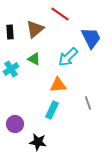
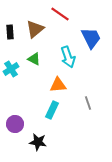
cyan arrow: rotated 65 degrees counterclockwise
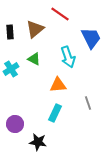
cyan rectangle: moved 3 px right, 3 px down
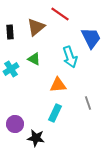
brown triangle: moved 1 px right, 2 px up
cyan arrow: moved 2 px right
black star: moved 2 px left, 4 px up
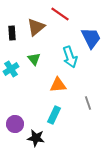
black rectangle: moved 2 px right, 1 px down
green triangle: rotated 24 degrees clockwise
cyan rectangle: moved 1 px left, 2 px down
